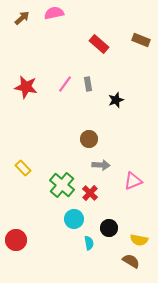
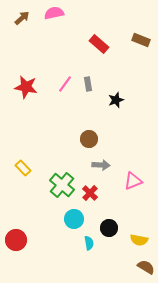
brown semicircle: moved 15 px right, 6 px down
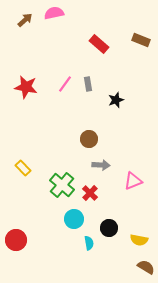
brown arrow: moved 3 px right, 2 px down
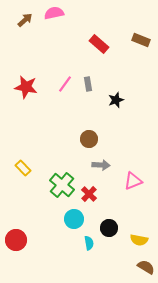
red cross: moved 1 px left, 1 px down
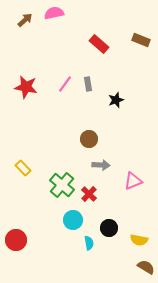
cyan circle: moved 1 px left, 1 px down
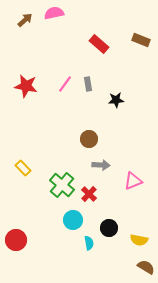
red star: moved 1 px up
black star: rotated 14 degrees clockwise
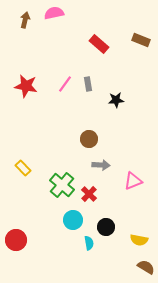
brown arrow: rotated 35 degrees counterclockwise
black circle: moved 3 px left, 1 px up
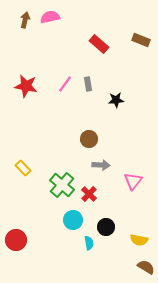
pink semicircle: moved 4 px left, 4 px down
pink triangle: rotated 30 degrees counterclockwise
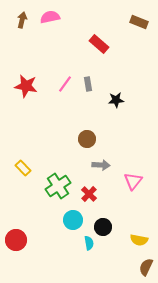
brown arrow: moved 3 px left
brown rectangle: moved 2 px left, 18 px up
brown circle: moved 2 px left
green cross: moved 4 px left, 1 px down; rotated 15 degrees clockwise
black circle: moved 3 px left
brown semicircle: rotated 96 degrees counterclockwise
